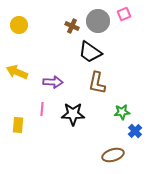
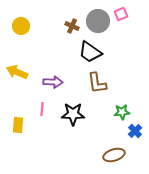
pink square: moved 3 px left
yellow circle: moved 2 px right, 1 px down
brown L-shape: rotated 20 degrees counterclockwise
brown ellipse: moved 1 px right
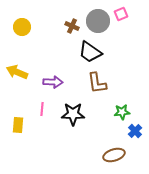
yellow circle: moved 1 px right, 1 px down
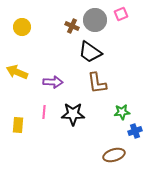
gray circle: moved 3 px left, 1 px up
pink line: moved 2 px right, 3 px down
blue cross: rotated 24 degrees clockwise
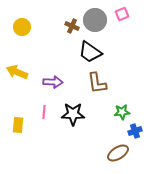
pink square: moved 1 px right
brown ellipse: moved 4 px right, 2 px up; rotated 15 degrees counterclockwise
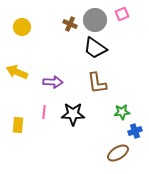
brown cross: moved 2 px left, 2 px up
black trapezoid: moved 5 px right, 4 px up
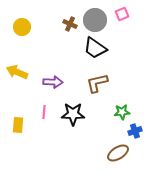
brown L-shape: rotated 85 degrees clockwise
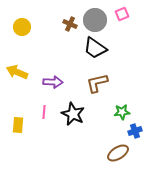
black star: rotated 25 degrees clockwise
